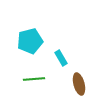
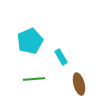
cyan pentagon: rotated 10 degrees counterclockwise
cyan rectangle: moved 1 px up
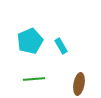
cyan rectangle: moved 11 px up
brown ellipse: rotated 25 degrees clockwise
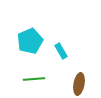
cyan rectangle: moved 5 px down
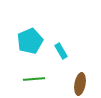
brown ellipse: moved 1 px right
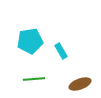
cyan pentagon: rotated 15 degrees clockwise
brown ellipse: rotated 60 degrees clockwise
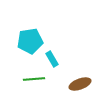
cyan rectangle: moved 9 px left, 8 px down
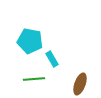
cyan pentagon: rotated 20 degrees clockwise
brown ellipse: rotated 50 degrees counterclockwise
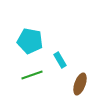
cyan rectangle: moved 8 px right, 1 px down
green line: moved 2 px left, 4 px up; rotated 15 degrees counterclockwise
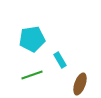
cyan pentagon: moved 2 px right, 2 px up; rotated 20 degrees counterclockwise
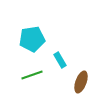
brown ellipse: moved 1 px right, 2 px up
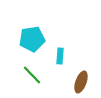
cyan rectangle: moved 4 px up; rotated 35 degrees clockwise
green line: rotated 65 degrees clockwise
